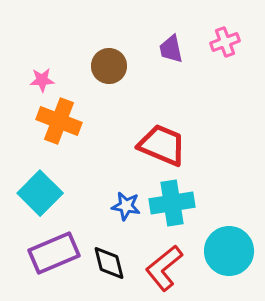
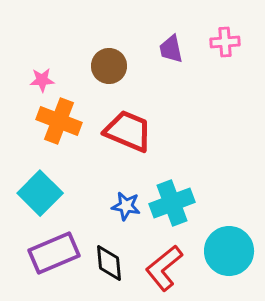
pink cross: rotated 16 degrees clockwise
red trapezoid: moved 34 px left, 14 px up
cyan cross: rotated 12 degrees counterclockwise
black diamond: rotated 9 degrees clockwise
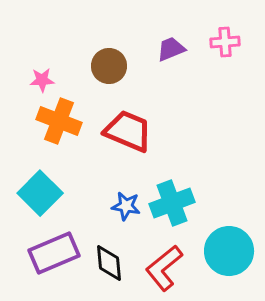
purple trapezoid: rotated 80 degrees clockwise
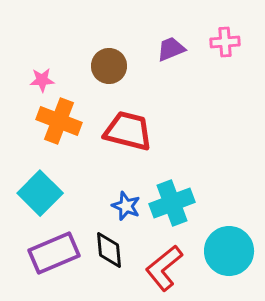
red trapezoid: rotated 9 degrees counterclockwise
blue star: rotated 12 degrees clockwise
black diamond: moved 13 px up
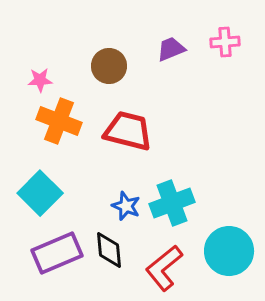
pink star: moved 2 px left
purple rectangle: moved 3 px right
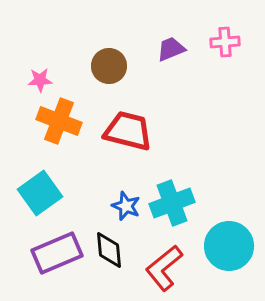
cyan square: rotated 9 degrees clockwise
cyan circle: moved 5 px up
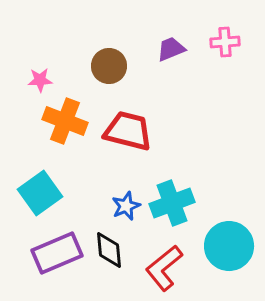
orange cross: moved 6 px right
blue star: rotated 28 degrees clockwise
